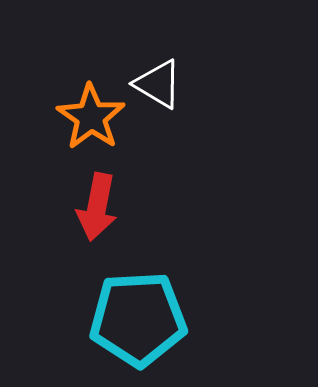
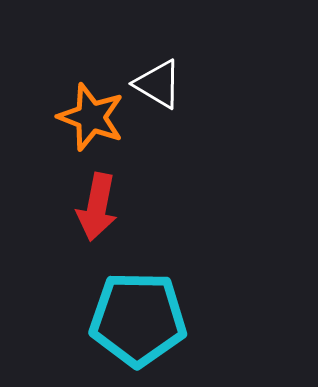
orange star: rotated 14 degrees counterclockwise
cyan pentagon: rotated 4 degrees clockwise
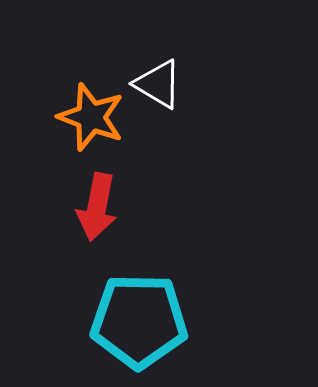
cyan pentagon: moved 1 px right, 2 px down
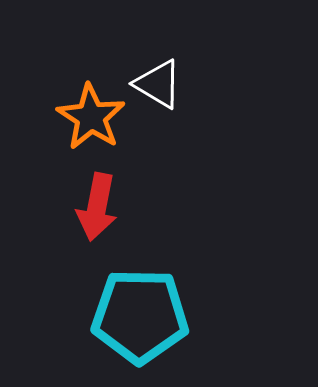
orange star: rotated 12 degrees clockwise
cyan pentagon: moved 1 px right, 5 px up
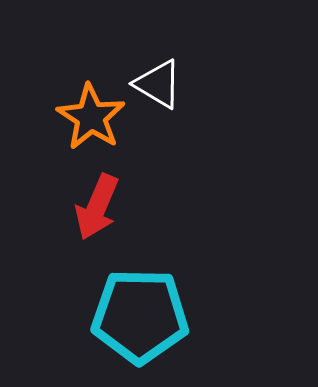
red arrow: rotated 12 degrees clockwise
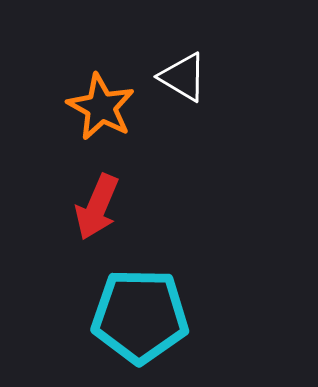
white triangle: moved 25 px right, 7 px up
orange star: moved 10 px right, 10 px up; rotated 4 degrees counterclockwise
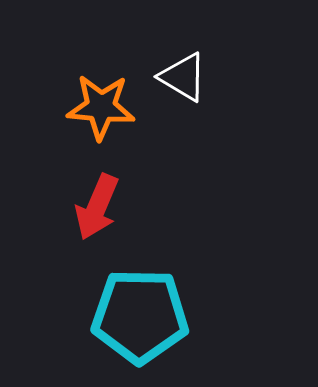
orange star: rotated 24 degrees counterclockwise
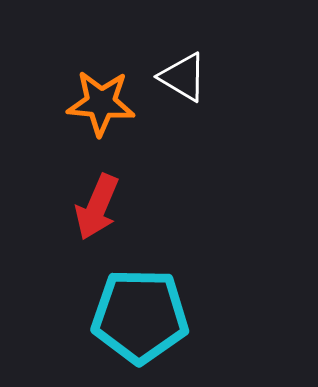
orange star: moved 4 px up
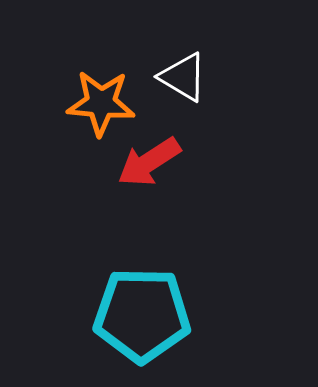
red arrow: moved 52 px right, 45 px up; rotated 34 degrees clockwise
cyan pentagon: moved 2 px right, 1 px up
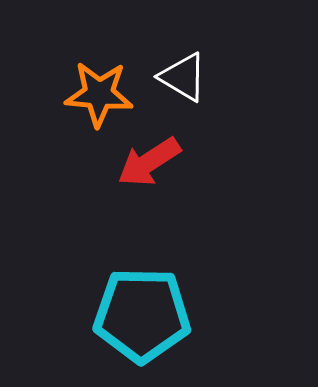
orange star: moved 2 px left, 9 px up
